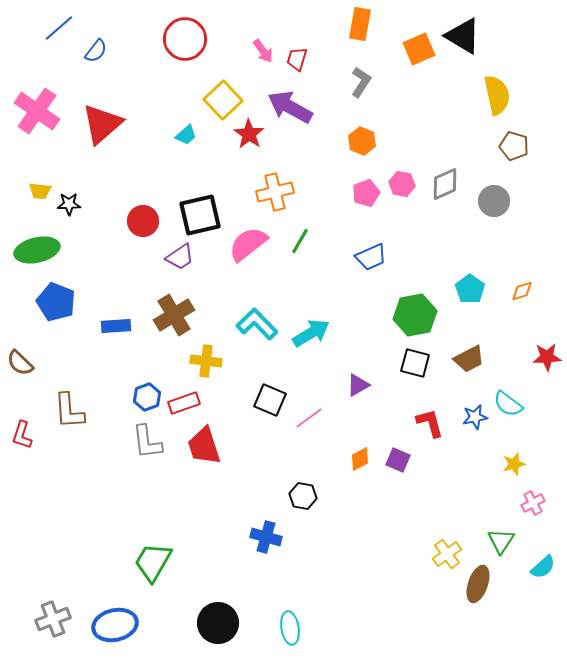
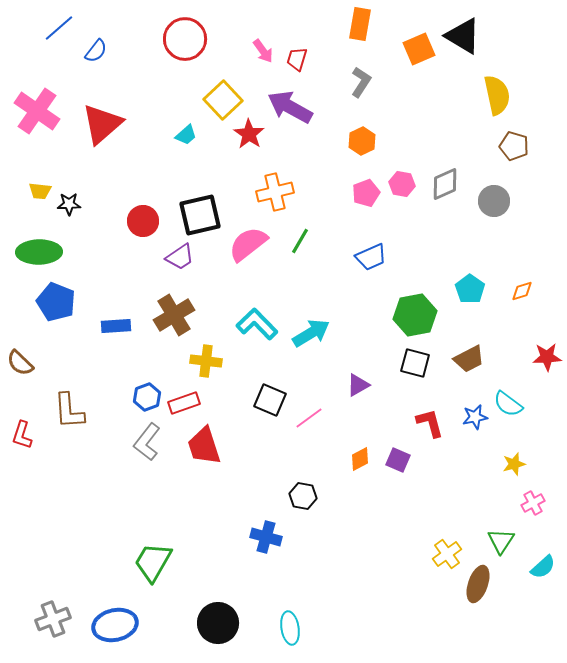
orange hexagon at (362, 141): rotated 12 degrees clockwise
green ellipse at (37, 250): moved 2 px right, 2 px down; rotated 12 degrees clockwise
gray L-shape at (147, 442): rotated 45 degrees clockwise
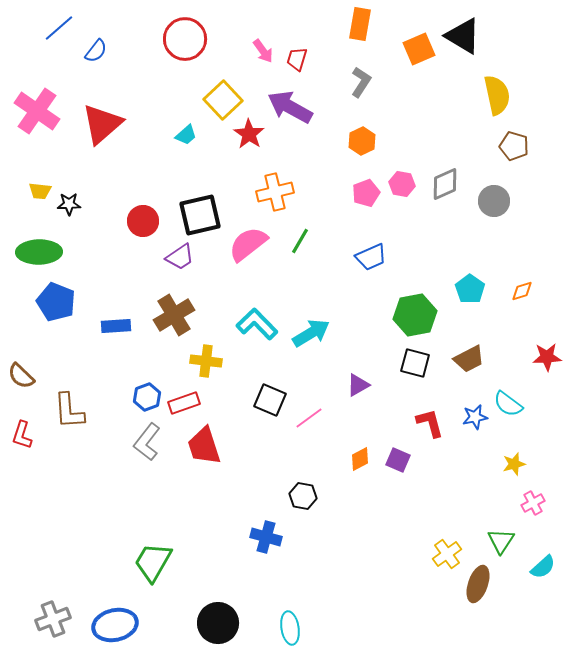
brown semicircle at (20, 363): moved 1 px right, 13 px down
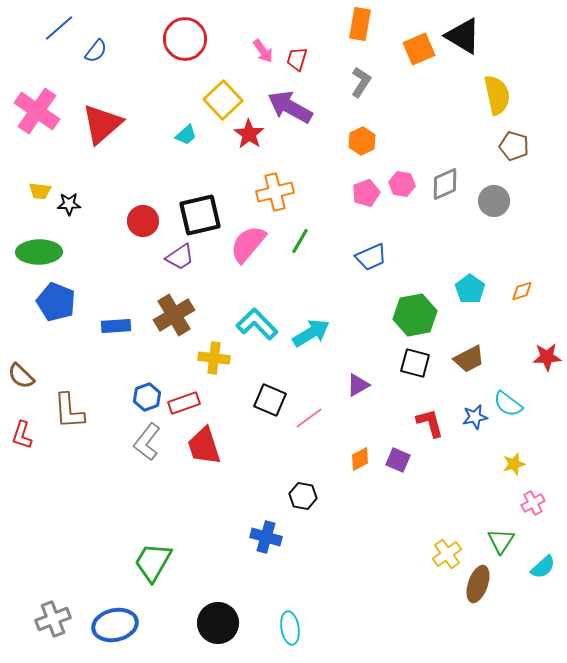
pink semicircle at (248, 244): rotated 12 degrees counterclockwise
yellow cross at (206, 361): moved 8 px right, 3 px up
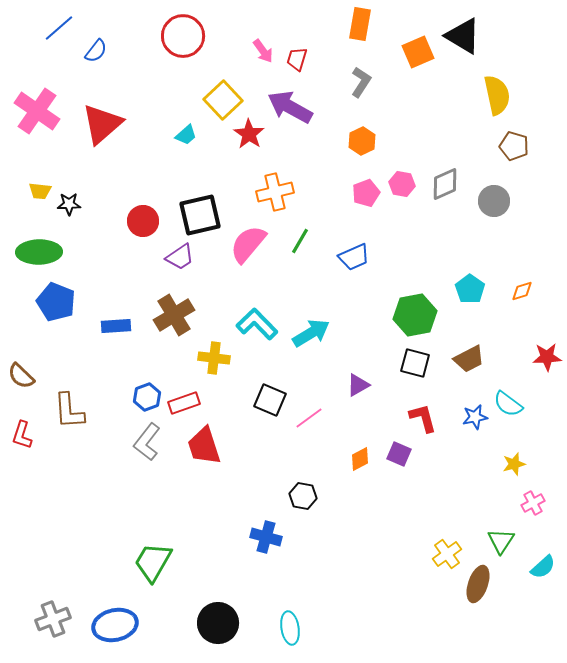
red circle at (185, 39): moved 2 px left, 3 px up
orange square at (419, 49): moved 1 px left, 3 px down
blue trapezoid at (371, 257): moved 17 px left
red L-shape at (430, 423): moved 7 px left, 5 px up
purple square at (398, 460): moved 1 px right, 6 px up
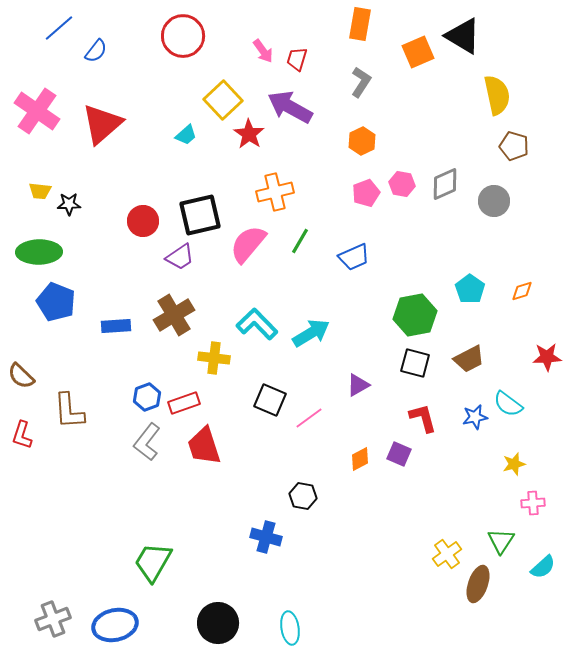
pink cross at (533, 503): rotated 25 degrees clockwise
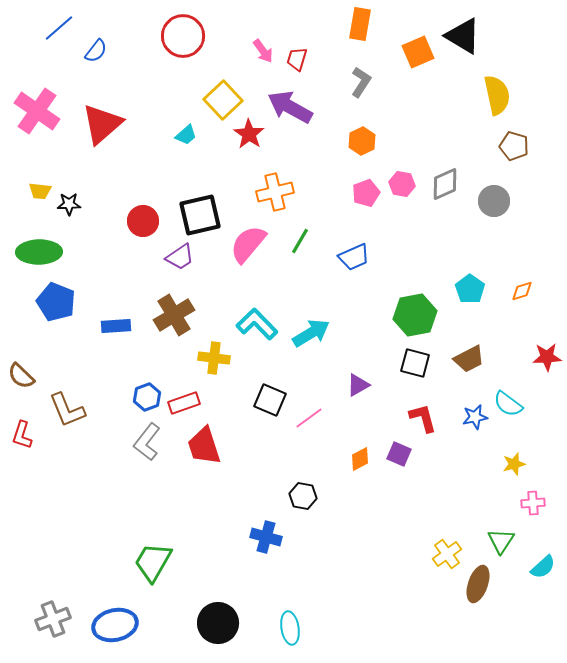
brown L-shape at (69, 411): moved 2 px left, 1 px up; rotated 18 degrees counterclockwise
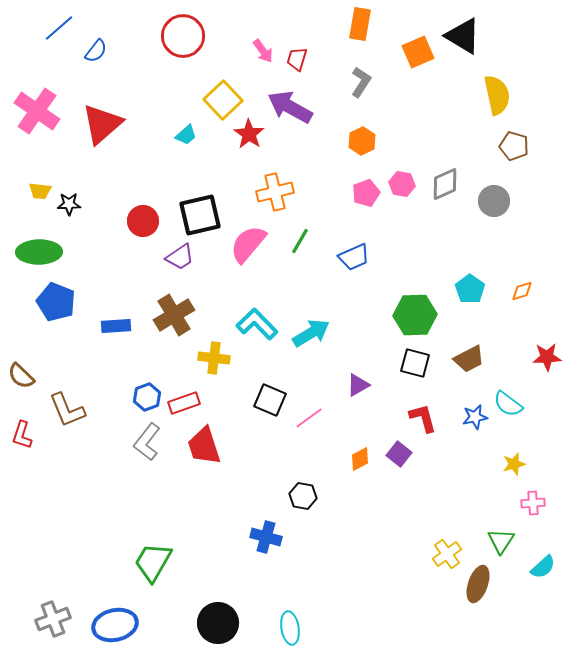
green hexagon at (415, 315): rotated 9 degrees clockwise
purple square at (399, 454): rotated 15 degrees clockwise
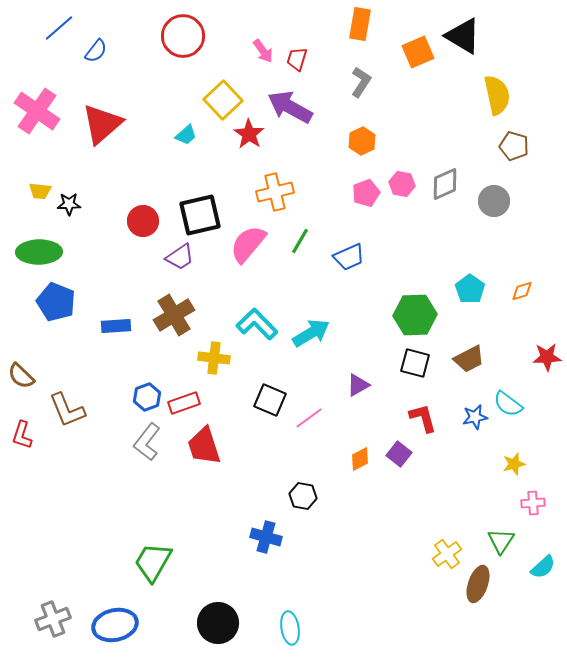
blue trapezoid at (354, 257): moved 5 px left
